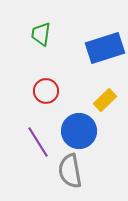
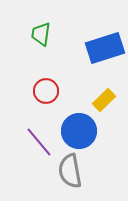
yellow rectangle: moved 1 px left
purple line: moved 1 px right; rotated 8 degrees counterclockwise
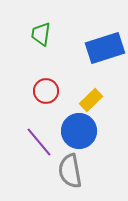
yellow rectangle: moved 13 px left
